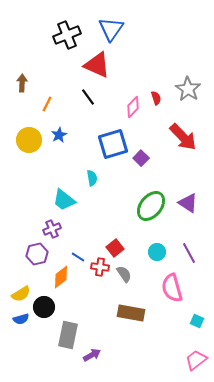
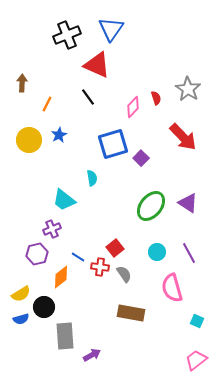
gray rectangle: moved 3 px left, 1 px down; rotated 16 degrees counterclockwise
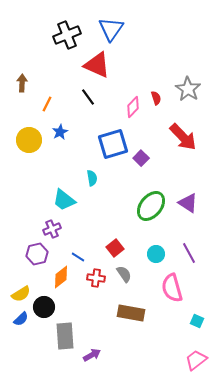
blue star: moved 1 px right, 3 px up
cyan circle: moved 1 px left, 2 px down
red cross: moved 4 px left, 11 px down
blue semicircle: rotated 28 degrees counterclockwise
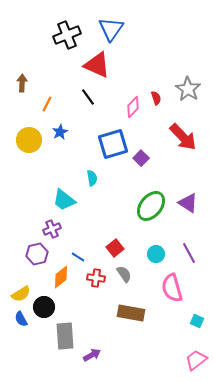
blue semicircle: rotated 105 degrees clockwise
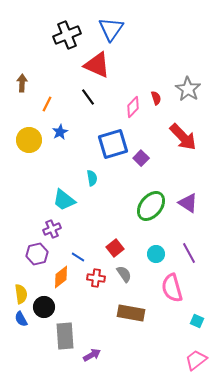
yellow semicircle: rotated 66 degrees counterclockwise
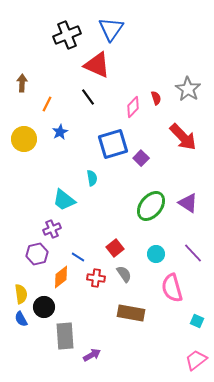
yellow circle: moved 5 px left, 1 px up
purple line: moved 4 px right; rotated 15 degrees counterclockwise
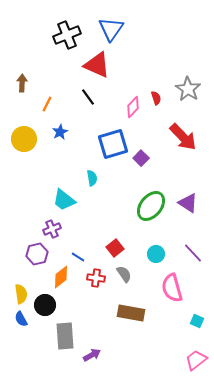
black circle: moved 1 px right, 2 px up
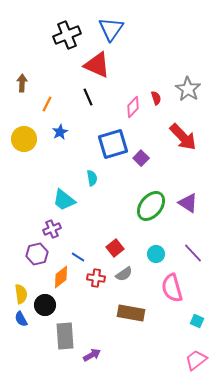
black line: rotated 12 degrees clockwise
gray semicircle: rotated 90 degrees clockwise
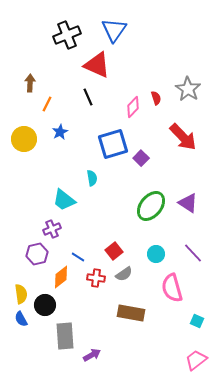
blue triangle: moved 3 px right, 1 px down
brown arrow: moved 8 px right
red square: moved 1 px left, 3 px down
